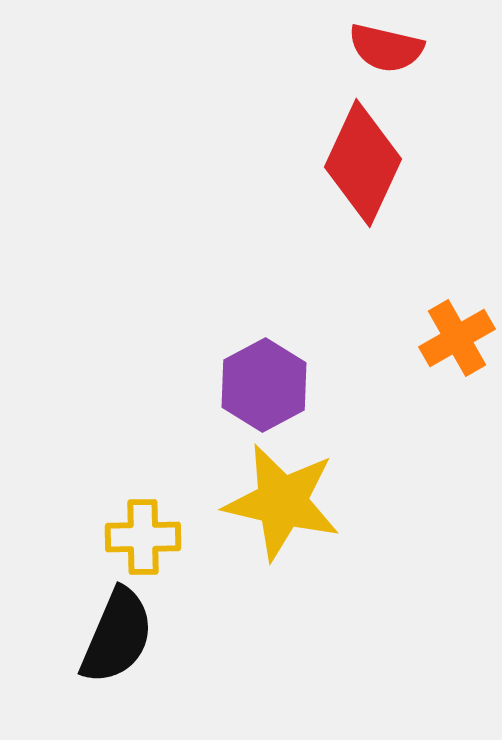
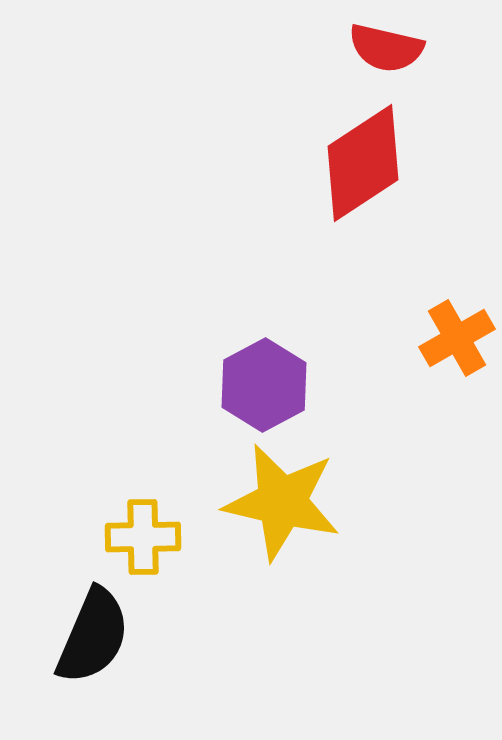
red diamond: rotated 32 degrees clockwise
black semicircle: moved 24 px left
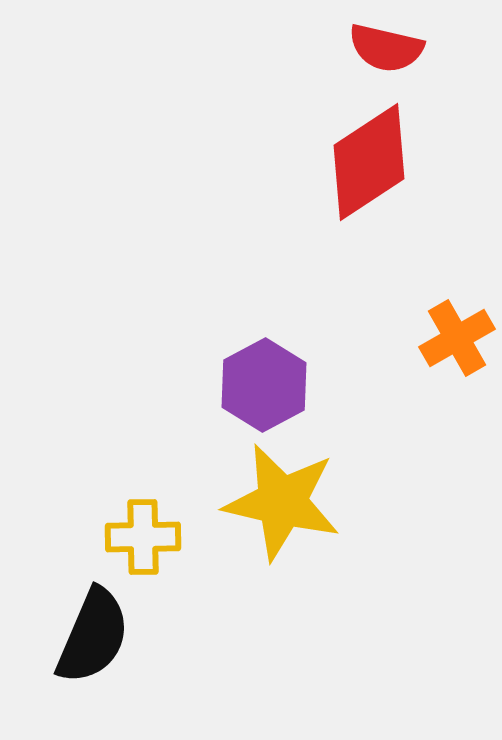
red diamond: moved 6 px right, 1 px up
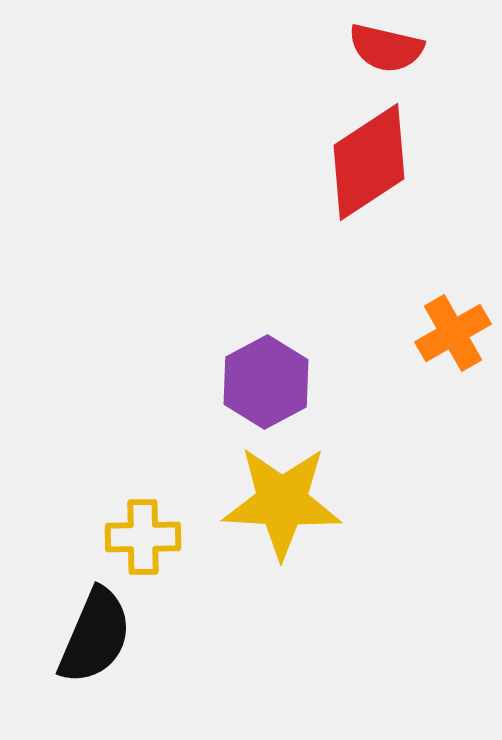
orange cross: moved 4 px left, 5 px up
purple hexagon: moved 2 px right, 3 px up
yellow star: rotated 10 degrees counterclockwise
black semicircle: moved 2 px right
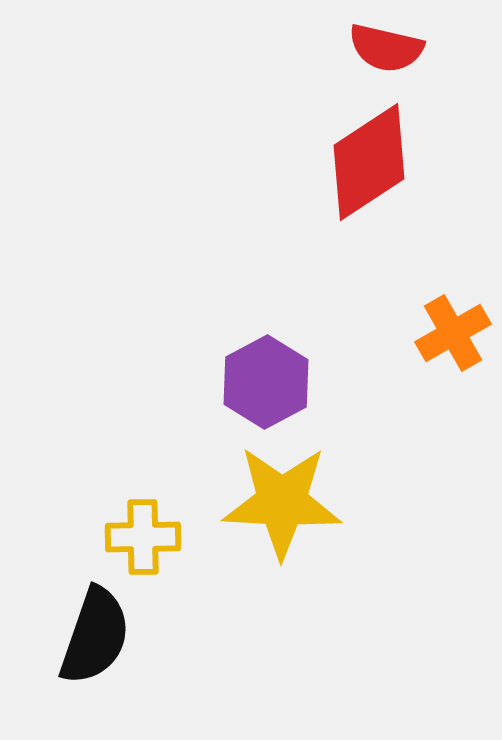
black semicircle: rotated 4 degrees counterclockwise
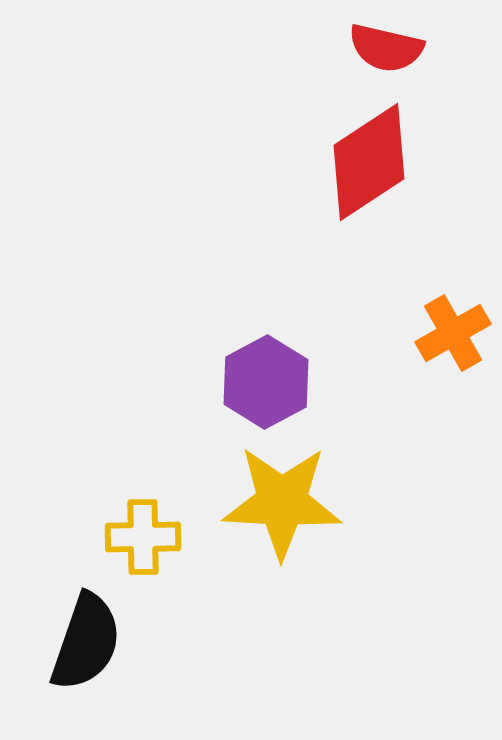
black semicircle: moved 9 px left, 6 px down
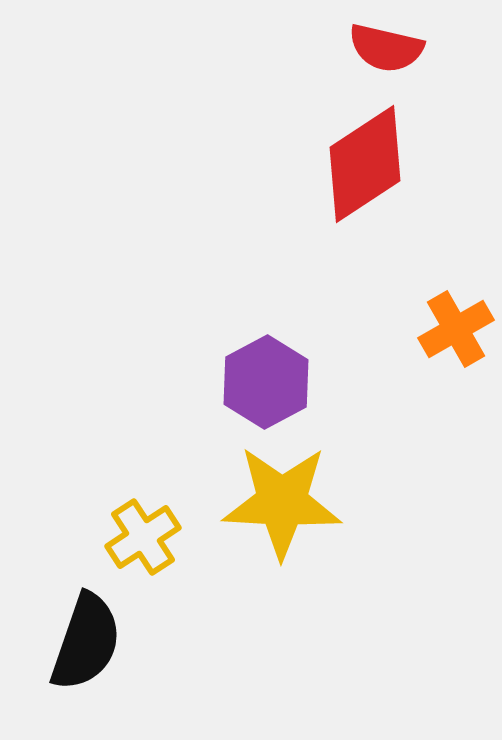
red diamond: moved 4 px left, 2 px down
orange cross: moved 3 px right, 4 px up
yellow cross: rotated 32 degrees counterclockwise
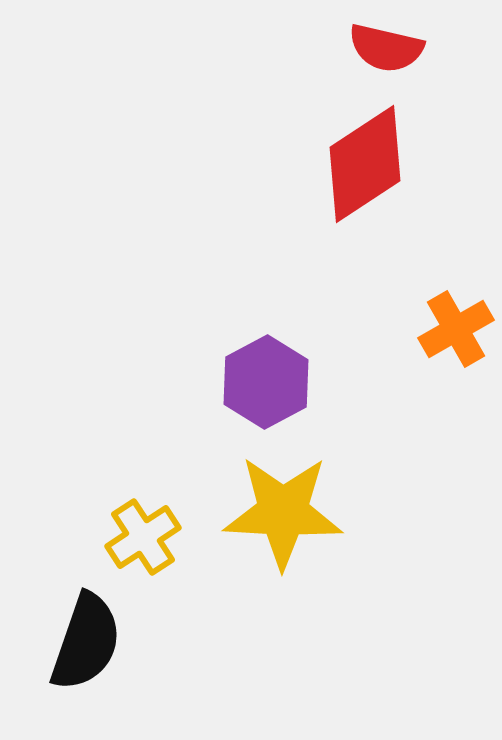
yellow star: moved 1 px right, 10 px down
